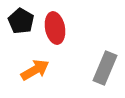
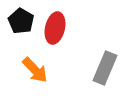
red ellipse: rotated 24 degrees clockwise
orange arrow: rotated 76 degrees clockwise
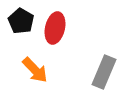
gray rectangle: moved 1 px left, 4 px down
